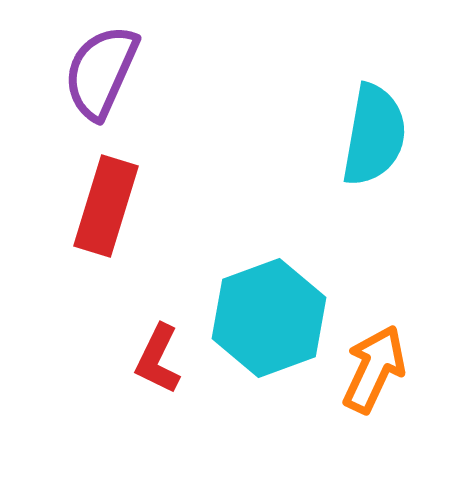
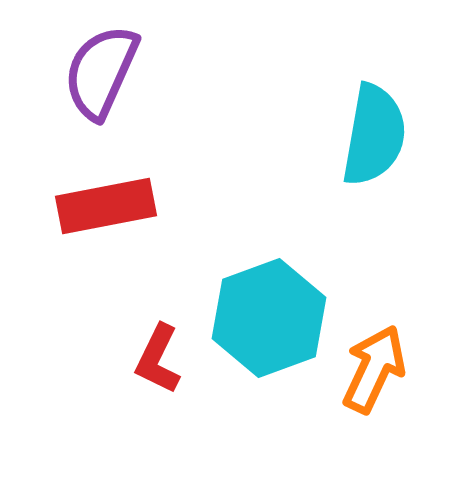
red rectangle: rotated 62 degrees clockwise
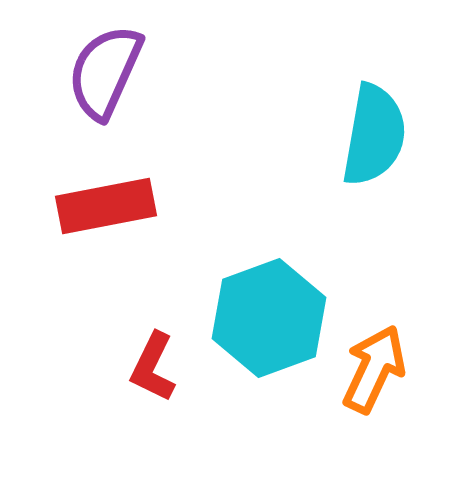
purple semicircle: moved 4 px right
red L-shape: moved 5 px left, 8 px down
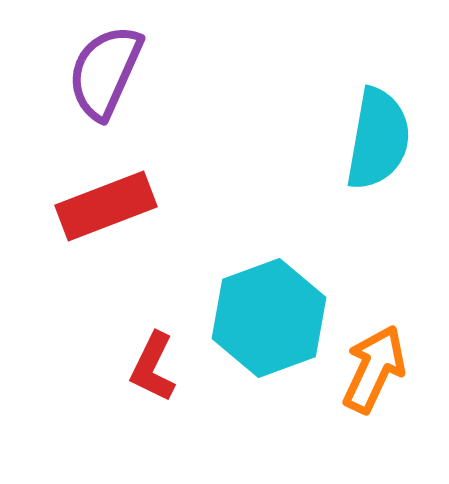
cyan semicircle: moved 4 px right, 4 px down
red rectangle: rotated 10 degrees counterclockwise
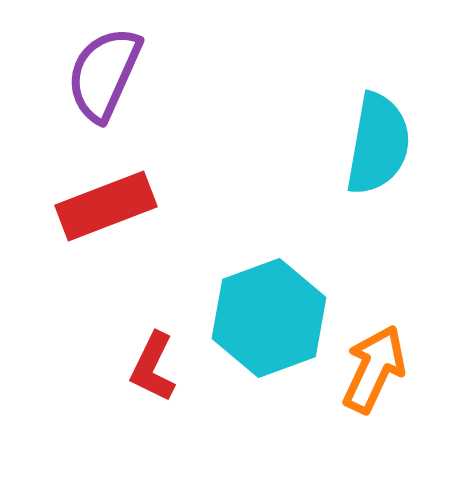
purple semicircle: moved 1 px left, 2 px down
cyan semicircle: moved 5 px down
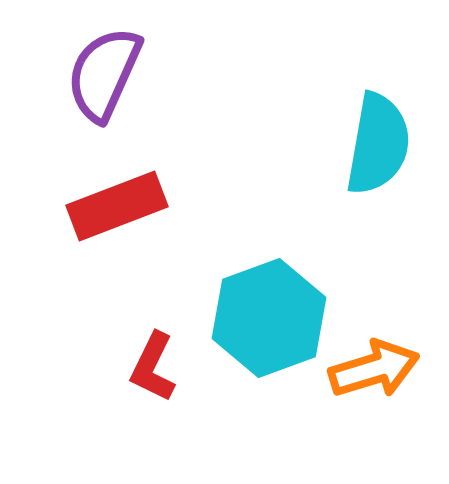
red rectangle: moved 11 px right
orange arrow: rotated 48 degrees clockwise
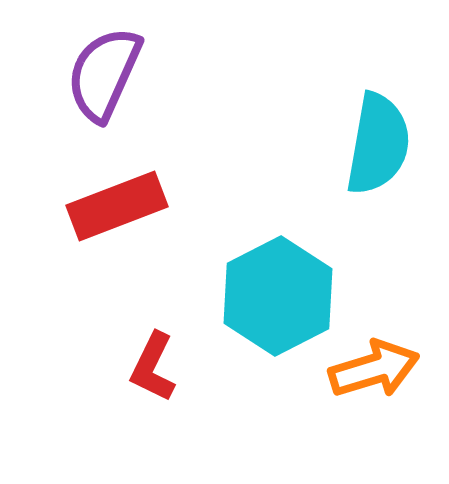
cyan hexagon: moved 9 px right, 22 px up; rotated 7 degrees counterclockwise
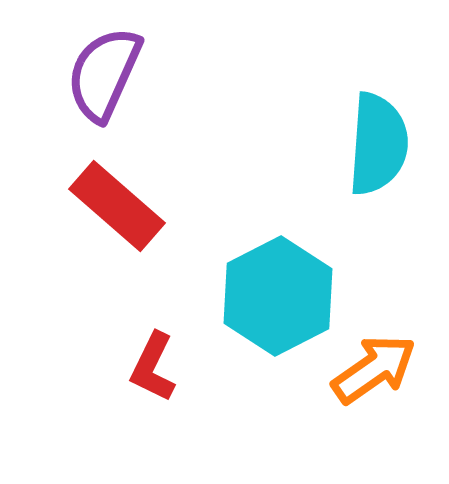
cyan semicircle: rotated 6 degrees counterclockwise
red rectangle: rotated 62 degrees clockwise
orange arrow: rotated 18 degrees counterclockwise
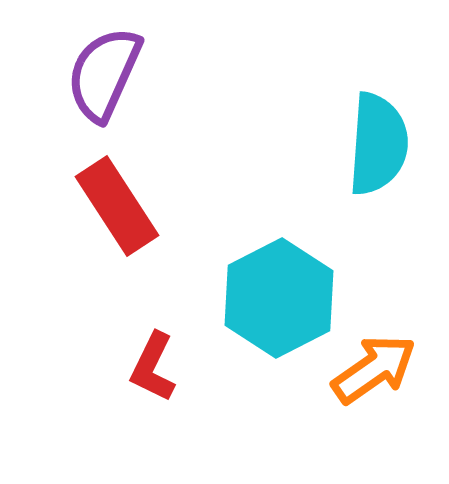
red rectangle: rotated 16 degrees clockwise
cyan hexagon: moved 1 px right, 2 px down
